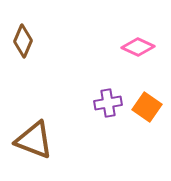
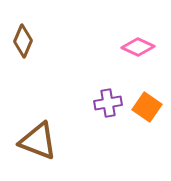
brown triangle: moved 4 px right, 1 px down
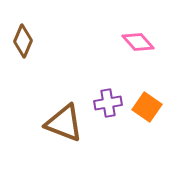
pink diamond: moved 5 px up; rotated 24 degrees clockwise
brown triangle: moved 26 px right, 18 px up
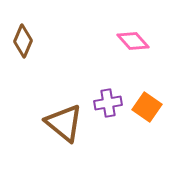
pink diamond: moved 5 px left, 1 px up
brown triangle: rotated 18 degrees clockwise
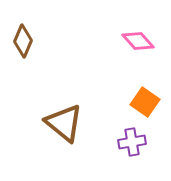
pink diamond: moved 5 px right
purple cross: moved 24 px right, 39 px down
orange square: moved 2 px left, 5 px up
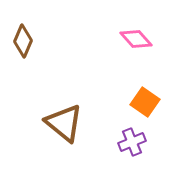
pink diamond: moved 2 px left, 2 px up
purple cross: rotated 12 degrees counterclockwise
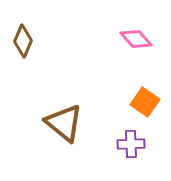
purple cross: moved 1 px left, 2 px down; rotated 20 degrees clockwise
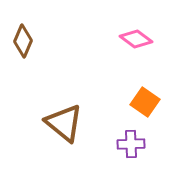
pink diamond: rotated 12 degrees counterclockwise
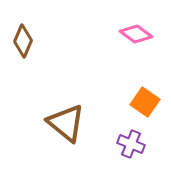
pink diamond: moved 5 px up
brown triangle: moved 2 px right
purple cross: rotated 24 degrees clockwise
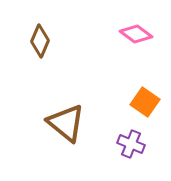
brown diamond: moved 17 px right
